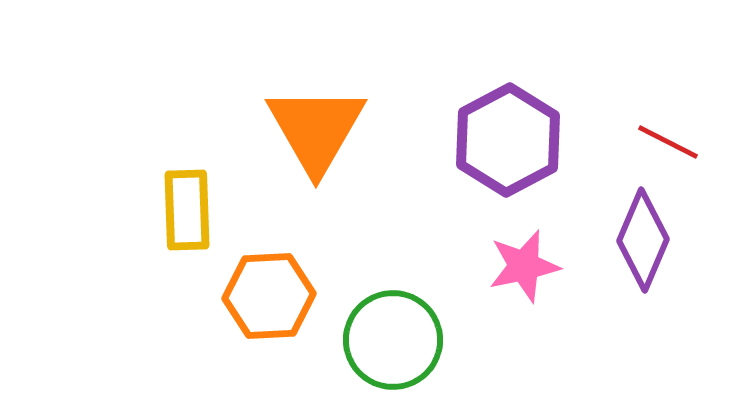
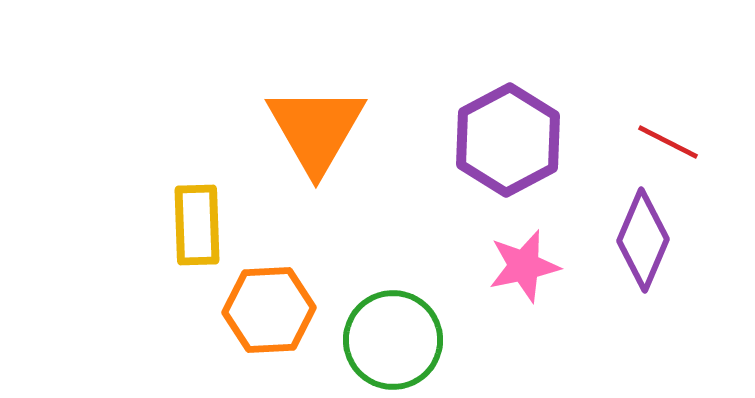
yellow rectangle: moved 10 px right, 15 px down
orange hexagon: moved 14 px down
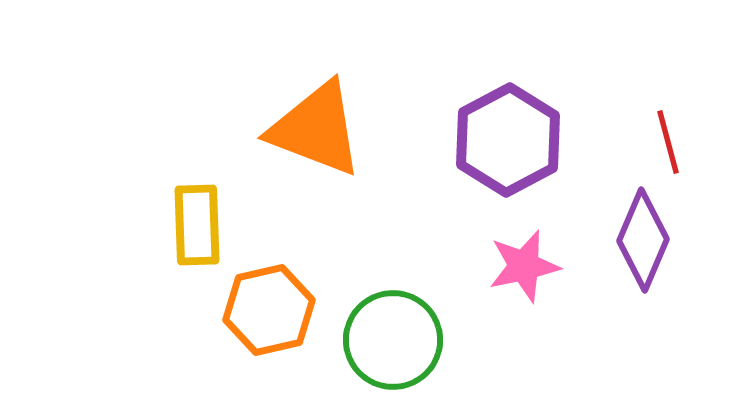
orange triangle: rotated 39 degrees counterclockwise
red line: rotated 48 degrees clockwise
orange hexagon: rotated 10 degrees counterclockwise
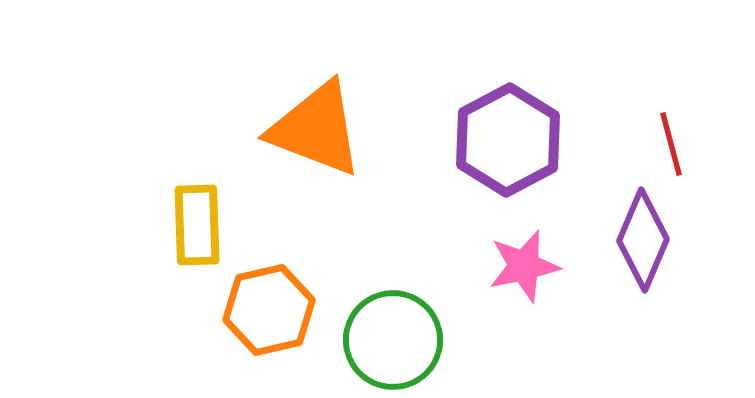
red line: moved 3 px right, 2 px down
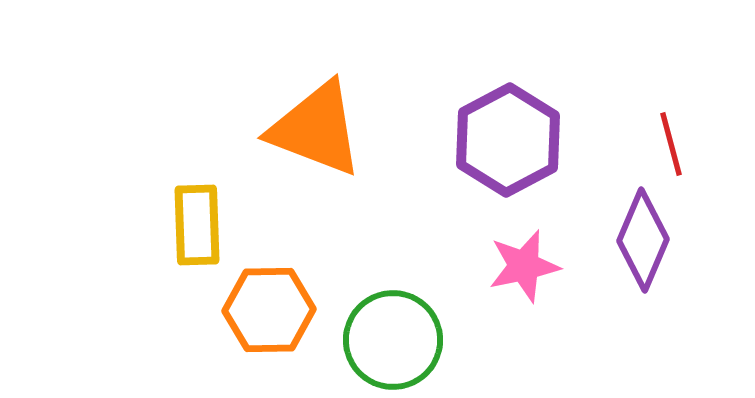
orange hexagon: rotated 12 degrees clockwise
